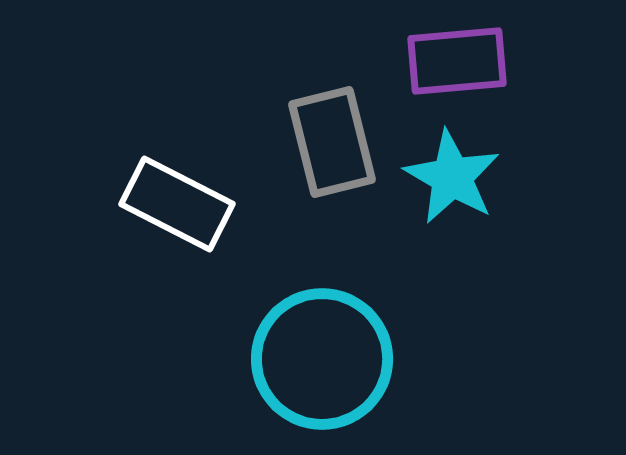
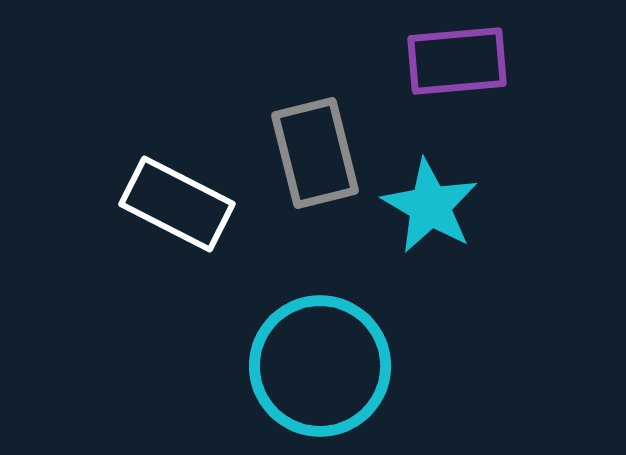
gray rectangle: moved 17 px left, 11 px down
cyan star: moved 22 px left, 29 px down
cyan circle: moved 2 px left, 7 px down
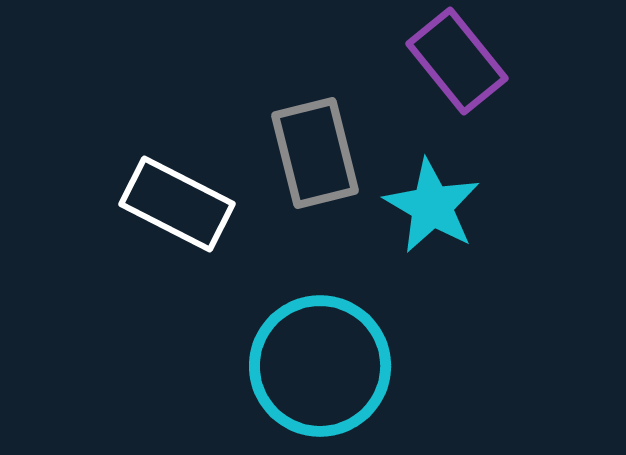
purple rectangle: rotated 56 degrees clockwise
cyan star: moved 2 px right
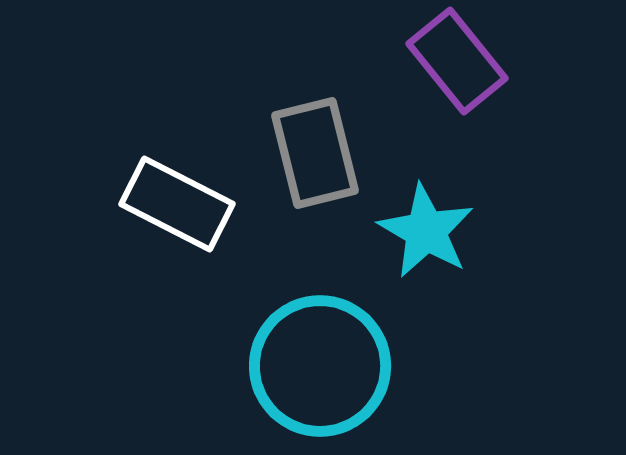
cyan star: moved 6 px left, 25 px down
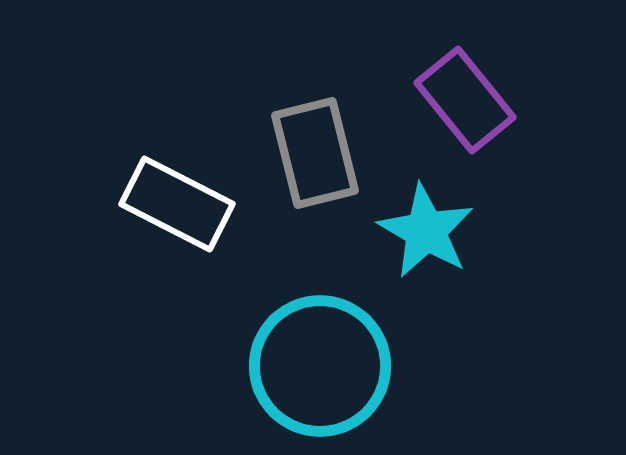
purple rectangle: moved 8 px right, 39 px down
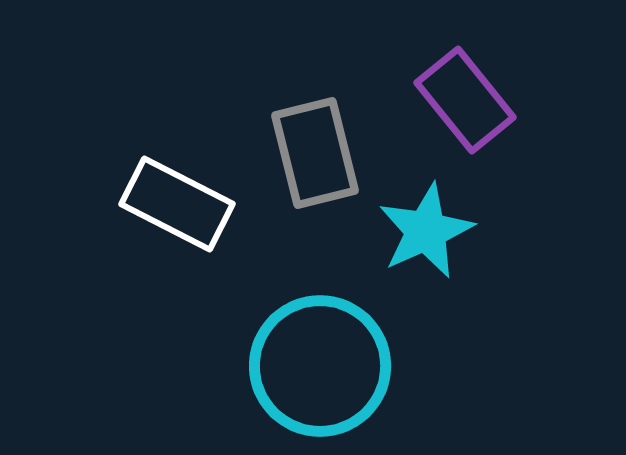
cyan star: rotated 18 degrees clockwise
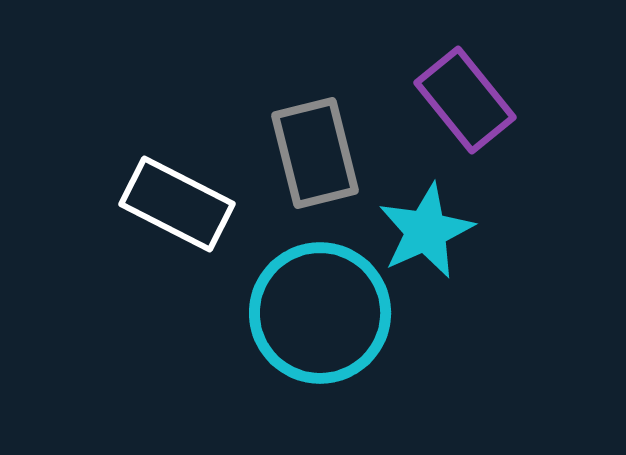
cyan circle: moved 53 px up
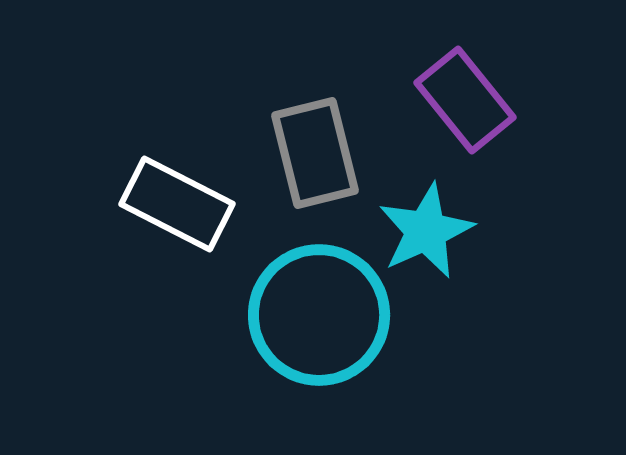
cyan circle: moved 1 px left, 2 px down
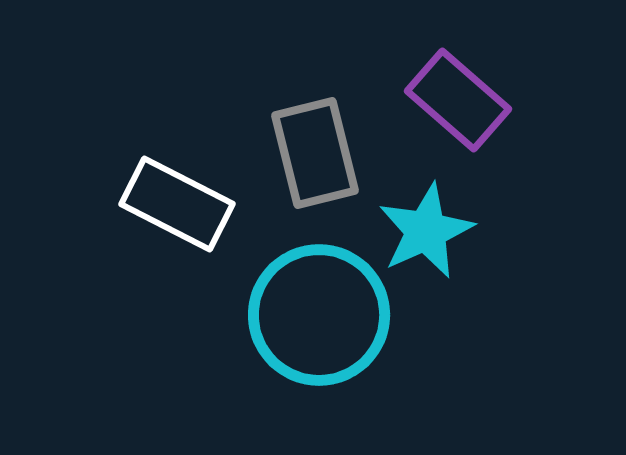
purple rectangle: moved 7 px left; rotated 10 degrees counterclockwise
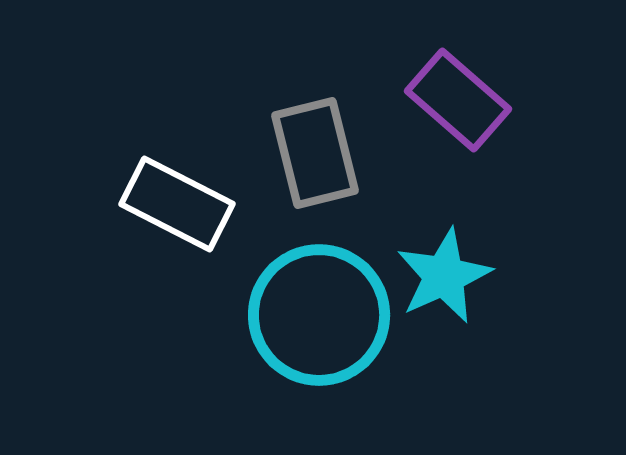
cyan star: moved 18 px right, 45 px down
